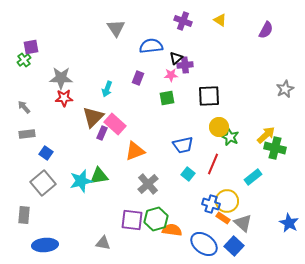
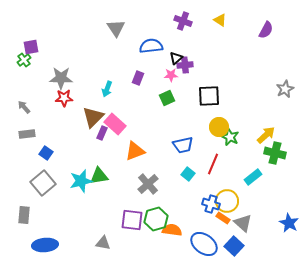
green square at (167, 98): rotated 14 degrees counterclockwise
green cross at (275, 148): moved 5 px down
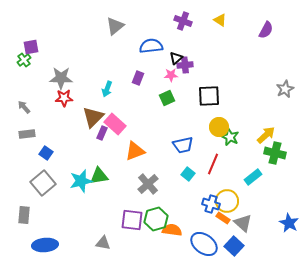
gray triangle at (116, 28): moved 1 px left, 2 px up; rotated 24 degrees clockwise
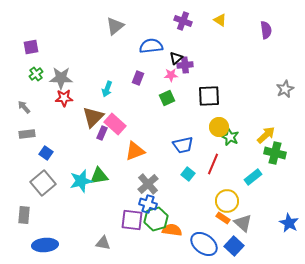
purple semicircle at (266, 30): rotated 36 degrees counterclockwise
green cross at (24, 60): moved 12 px right, 14 px down
blue cross at (211, 204): moved 63 px left
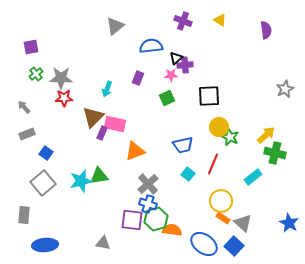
pink rectangle at (115, 124): rotated 30 degrees counterclockwise
gray rectangle at (27, 134): rotated 14 degrees counterclockwise
yellow circle at (227, 201): moved 6 px left
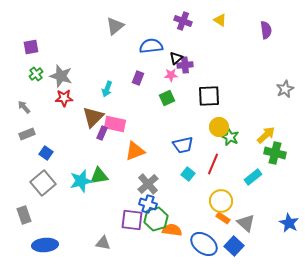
gray star at (61, 78): moved 2 px up; rotated 15 degrees clockwise
gray rectangle at (24, 215): rotated 24 degrees counterclockwise
gray triangle at (243, 223): moved 3 px right
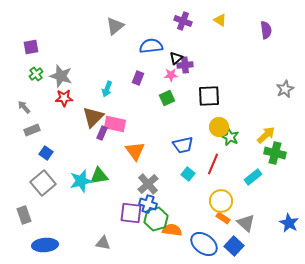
gray rectangle at (27, 134): moved 5 px right, 4 px up
orange triangle at (135, 151): rotated 45 degrees counterclockwise
purple square at (132, 220): moved 1 px left, 7 px up
